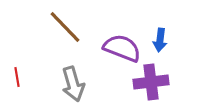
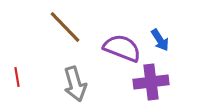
blue arrow: rotated 40 degrees counterclockwise
gray arrow: moved 2 px right
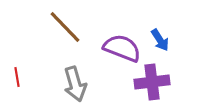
purple cross: moved 1 px right
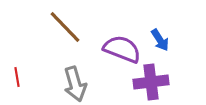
purple semicircle: moved 1 px down
purple cross: moved 1 px left
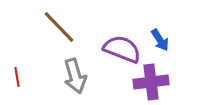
brown line: moved 6 px left
gray arrow: moved 8 px up
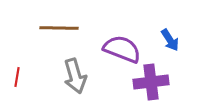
brown line: moved 1 px down; rotated 45 degrees counterclockwise
blue arrow: moved 10 px right
red line: rotated 18 degrees clockwise
